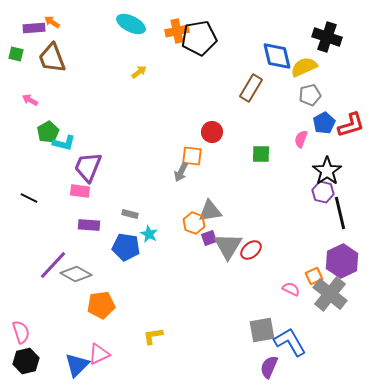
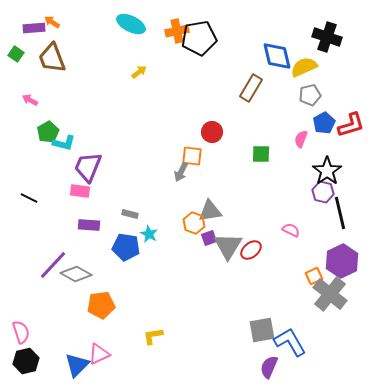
green square at (16, 54): rotated 21 degrees clockwise
pink semicircle at (291, 289): moved 59 px up
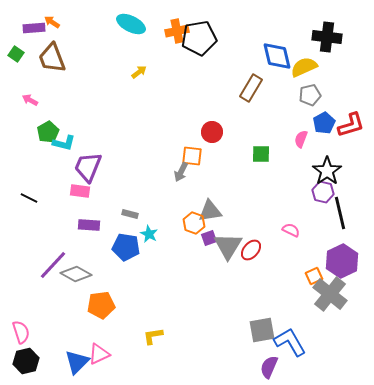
black cross at (327, 37): rotated 12 degrees counterclockwise
red ellipse at (251, 250): rotated 10 degrees counterclockwise
blue triangle at (77, 365): moved 3 px up
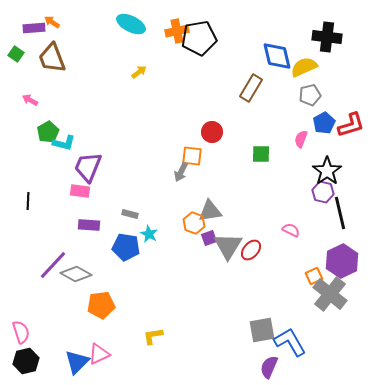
black line at (29, 198): moved 1 px left, 3 px down; rotated 66 degrees clockwise
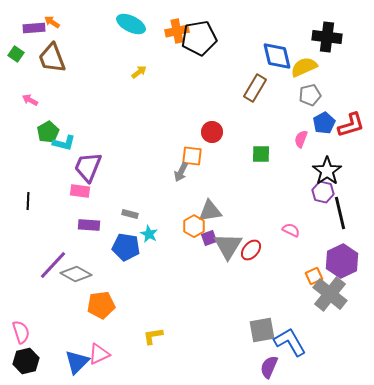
brown rectangle at (251, 88): moved 4 px right
orange hexagon at (194, 223): moved 3 px down; rotated 10 degrees clockwise
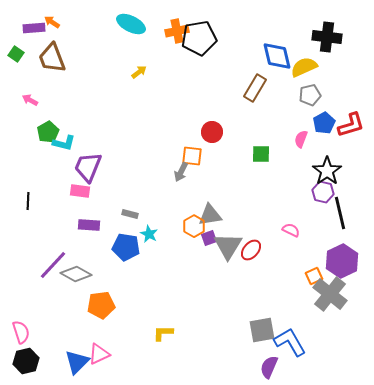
gray triangle at (210, 211): moved 4 px down
yellow L-shape at (153, 336): moved 10 px right, 3 px up; rotated 10 degrees clockwise
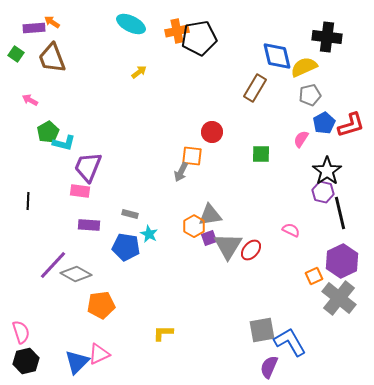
pink semicircle at (301, 139): rotated 12 degrees clockwise
gray cross at (330, 294): moved 9 px right, 4 px down
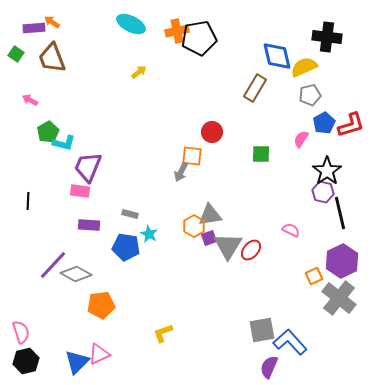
yellow L-shape at (163, 333): rotated 20 degrees counterclockwise
blue L-shape at (290, 342): rotated 12 degrees counterclockwise
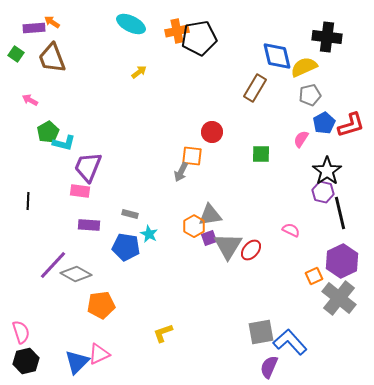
gray square at (262, 330): moved 1 px left, 2 px down
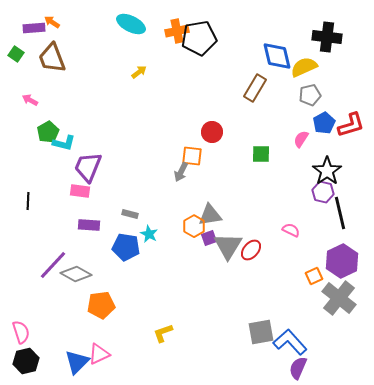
purple semicircle at (269, 367): moved 29 px right, 1 px down
